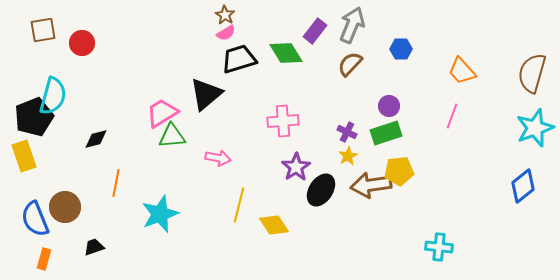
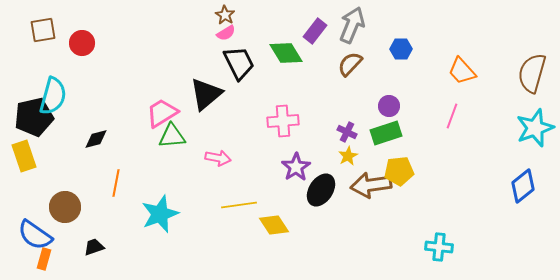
black trapezoid at (239, 59): moved 4 px down; rotated 81 degrees clockwise
black pentagon at (34, 117): rotated 9 degrees clockwise
yellow line at (239, 205): rotated 68 degrees clockwise
blue semicircle at (35, 219): moved 16 px down; rotated 33 degrees counterclockwise
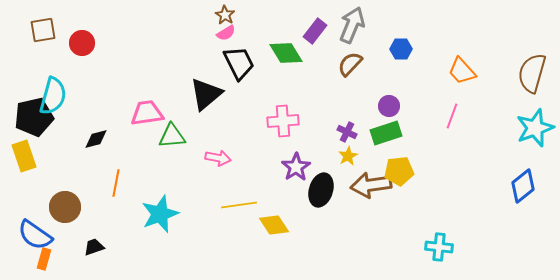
pink trapezoid at (162, 113): moved 15 px left; rotated 24 degrees clockwise
black ellipse at (321, 190): rotated 16 degrees counterclockwise
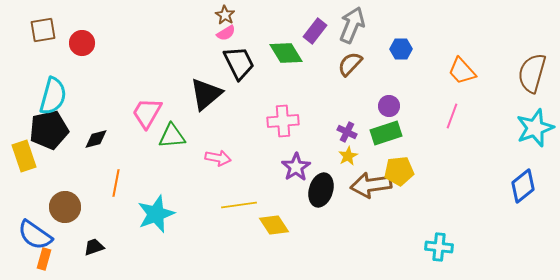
pink trapezoid at (147, 113): rotated 52 degrees counterclockwise
black pentagon at (34, 117): moved 15 px right, 13 px down
cyan star at (160, 214): moved 4 px left
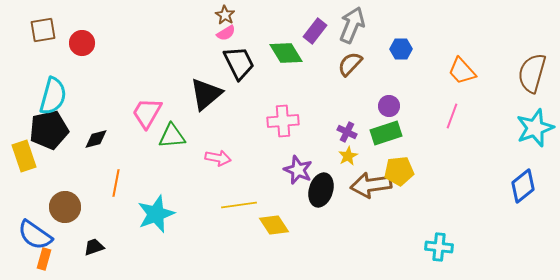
purple star at (296, 167): moved 2 px right, 3 px down; rotated 16 degrees counterclockwise
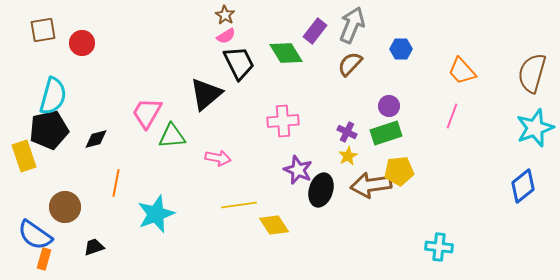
pink semicircle at (226, 33): moved 3 px down
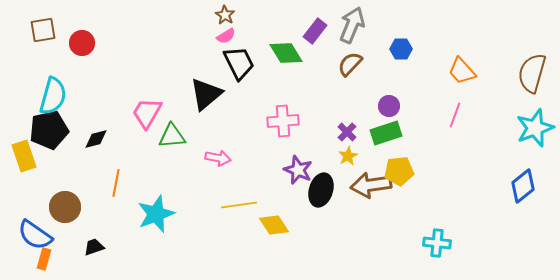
pink line at (452, 116): moved 3 px right, 1 px up
purple cross at (347, 132): rotated 18 degrees clockwise
cyan cross at (439, 247): moved 2 px left, 4 px up
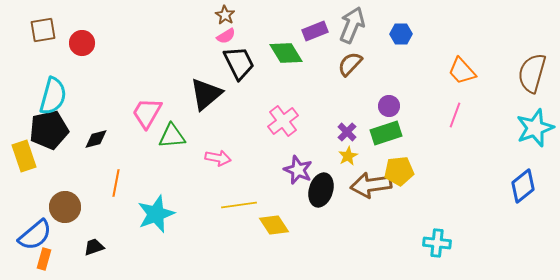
purple rectangle at (315, 31): rotated 30 degrees clockwise
blue hexagon at (401, 49): moved 15 px up
pink cross at (283, 121): rotated 32 degrees counterclockwise
blue semicircle at (35, 235): rotated 75 degrees counterclockwise
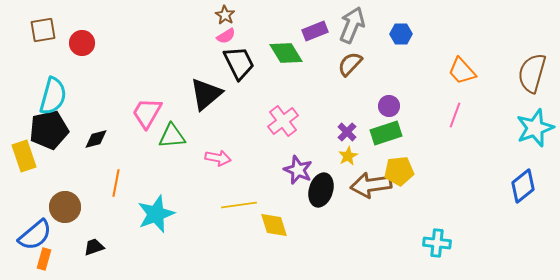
yellow diamond at (274, 225): rotated 16 degrees clockwise
